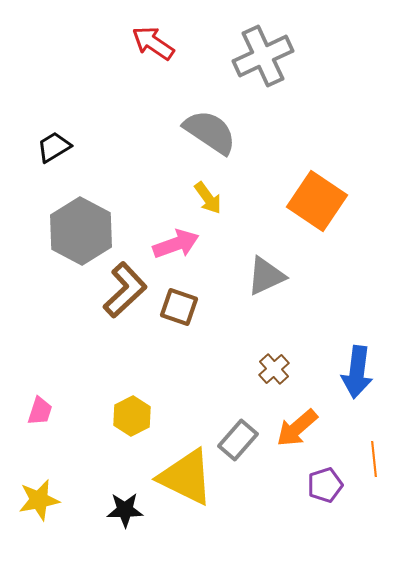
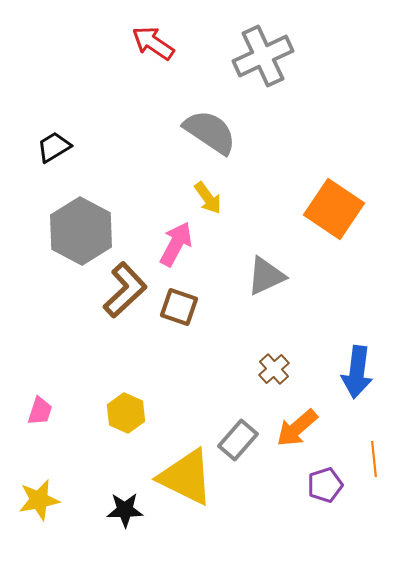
orange square: moved 17 px right, 8 px down
pink arrow: rotated 42 degrees counterclockwise
yellow hexagon: moved 6 px left, 3 px up; rotated 9 degrees counterclockwise
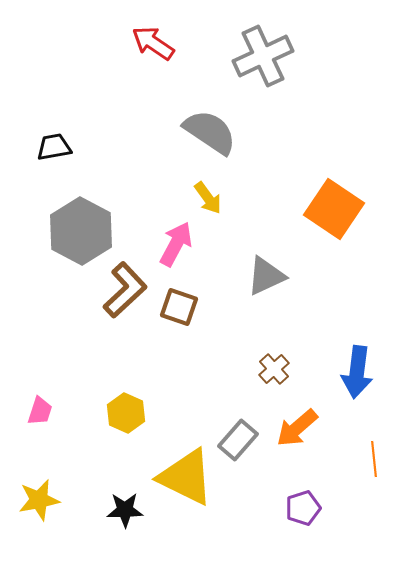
black trapezoid: rotated 21 degrees clockwise
purple pentagon: moved 22 px left, 23 px down
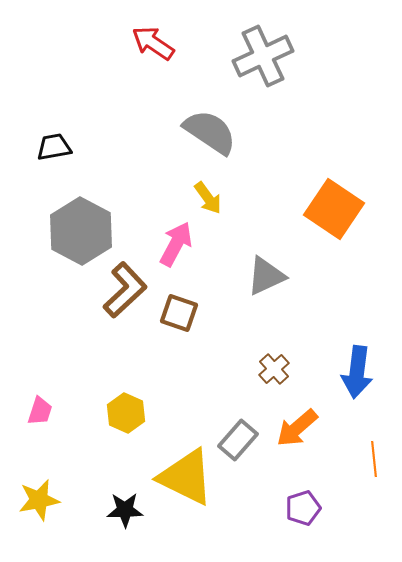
brown square: moved 6 px down
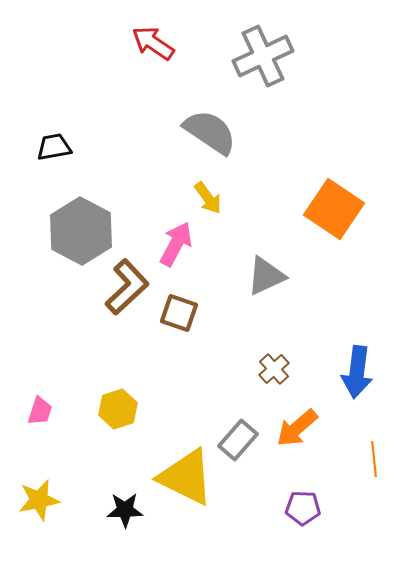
brown L-shape: moved 2 px right, 3 px up
yellow hexagon: moved 8 px left, 4 px up; rotated 18 degrees clockwise
purple pentagon: rotated 20 degrees clockwise
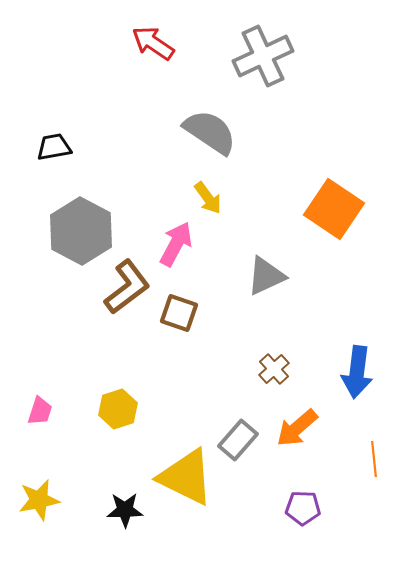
brown L-shape: rotated 6 degrees clockwise
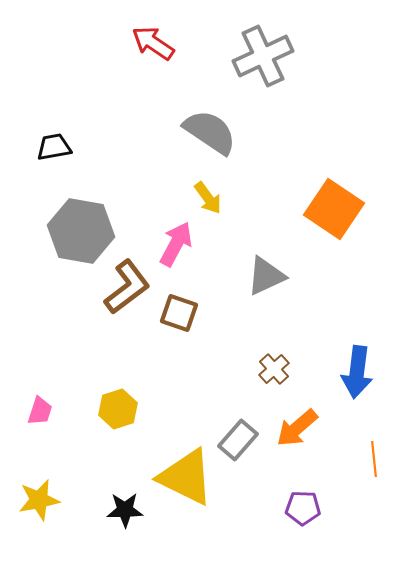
gray hexagon: rotated 18 degrees counterclockwise
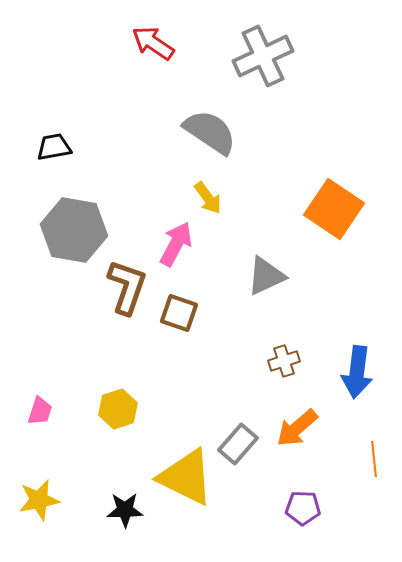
gray hexagon: moved 7 px left, 1 px up
brown L-shape: rotated 34 degrees counterclockwise
brown cross: moved 10 px right, 8 px up; rotated 24 degrees clockwise
gray rectangle: moved 4 px down
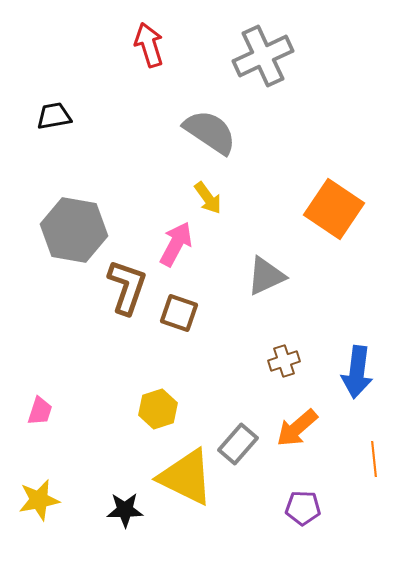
red arrow: moved 4 px left, 2 px down; rotated 39 degrees clockwise
black trapezoid: moved 31 px up
yellow hexagon: moved 40 px right
